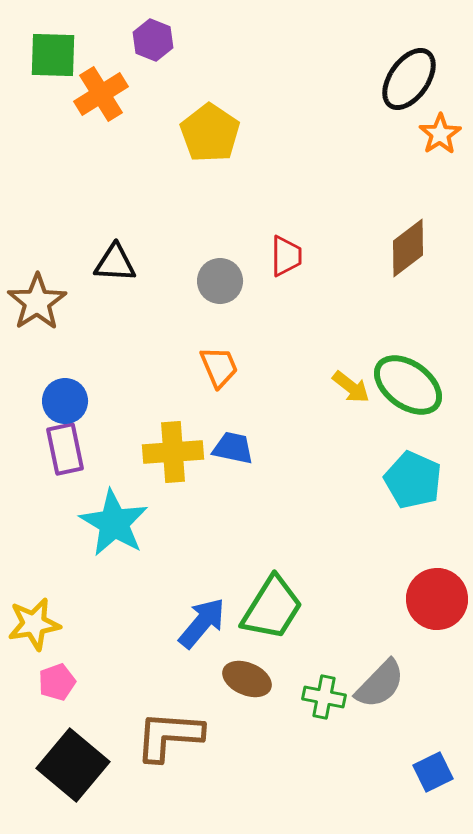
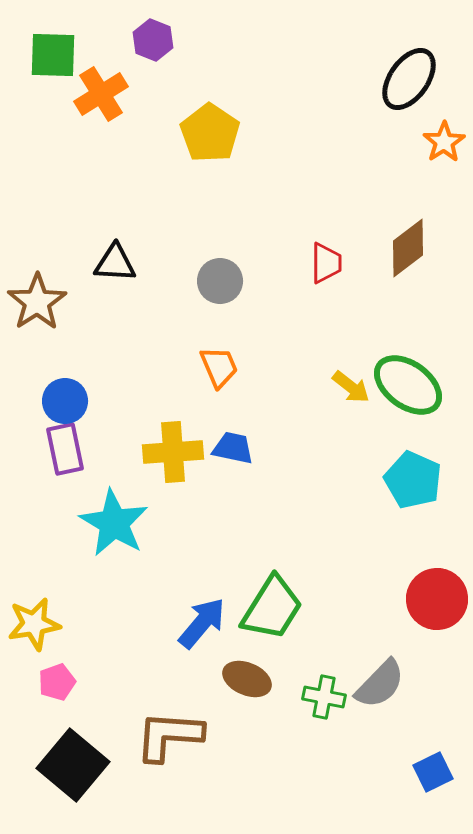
orange star: moved 4 px right, 8 px down
red trapezoid: moved 40 px right, 7 px down
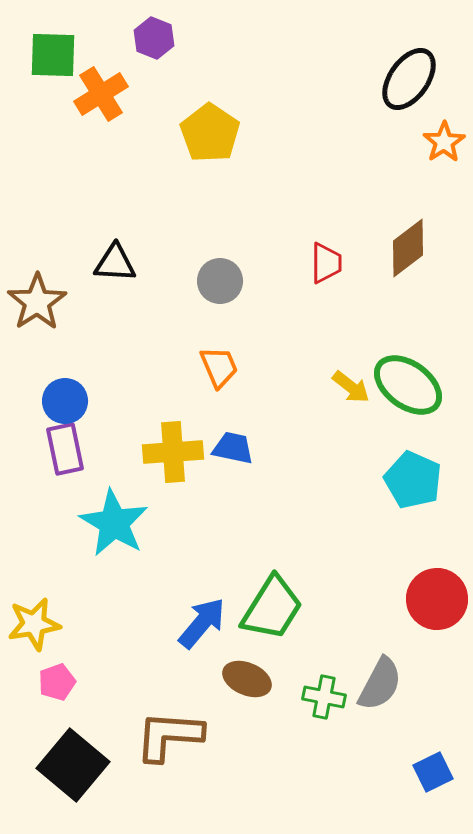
purple hexagon: moved 1 px right, 2 px up
gray semicircle: rotated 16 degrees counterclockwise
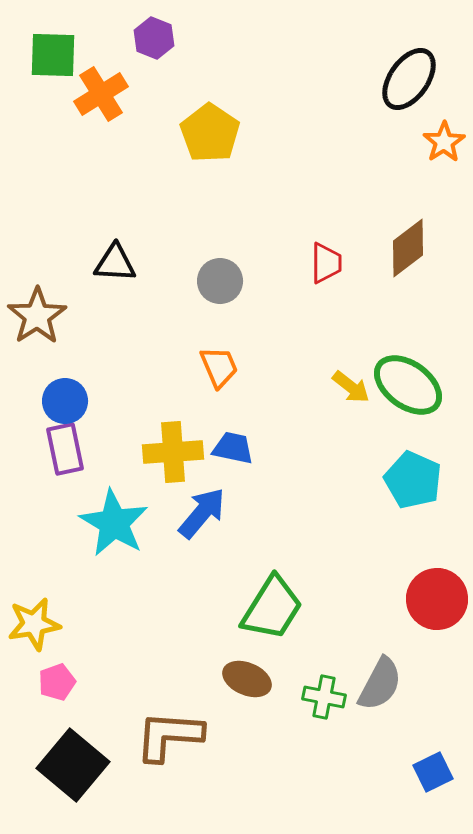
brown star: moved 14 px down
blue arrow: moved 110 px up
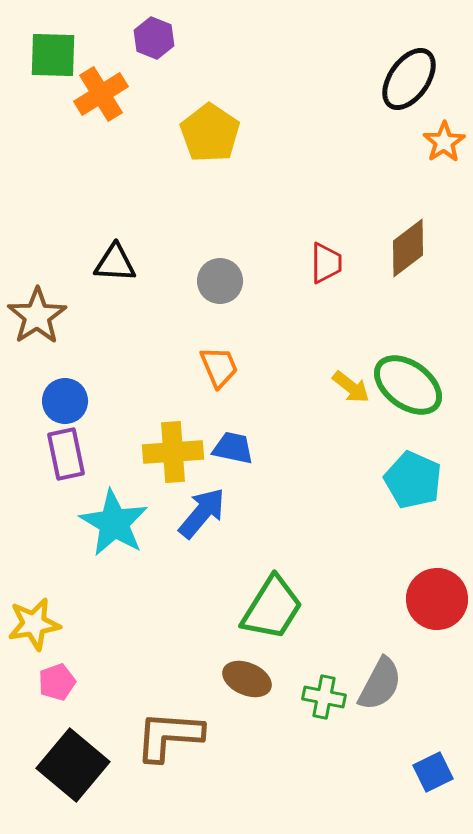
purple rectangle: moved 1 px right, 5 px down
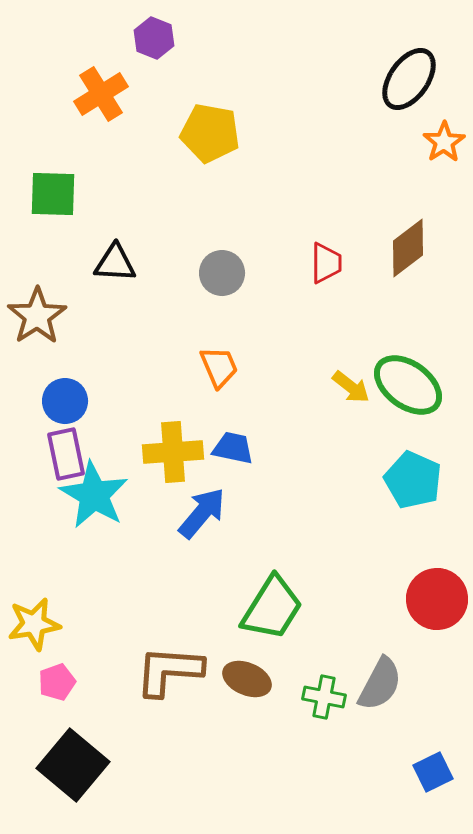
green square: moved 139 px down
yellow pentagon: rotated 24 degrees counterclockwise
gray circle: moved 2 px right, 8 px up
cyan star: moved 20 px left, 28 px up
brown L-shape: moved 65 px up
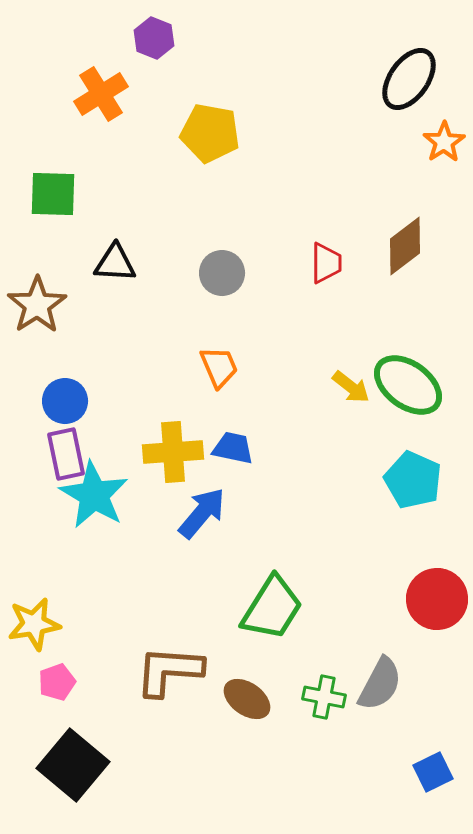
brown diamond: moved 3 px left, 2 px up
brown star: moved 11 px up
brown ellipse: moved 20 px down; rotated 12 degrees clockwise
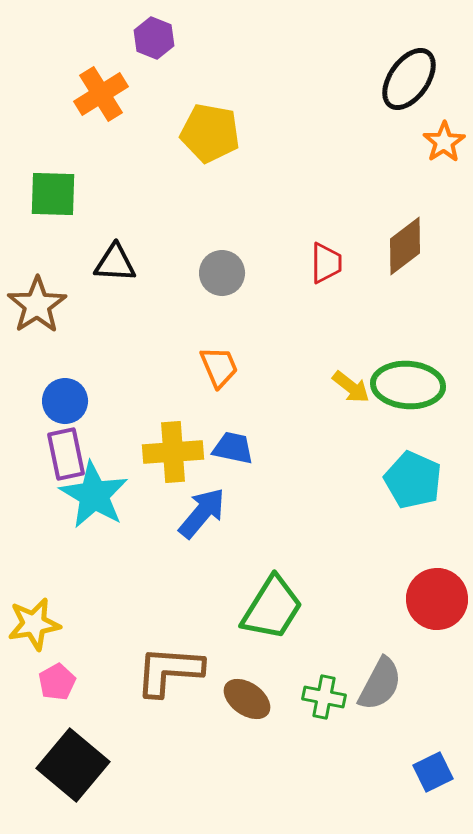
green ellipse: rotated 32 degrees counterclockwise
pink pentagon: rotated 9 degrees counterclockwise
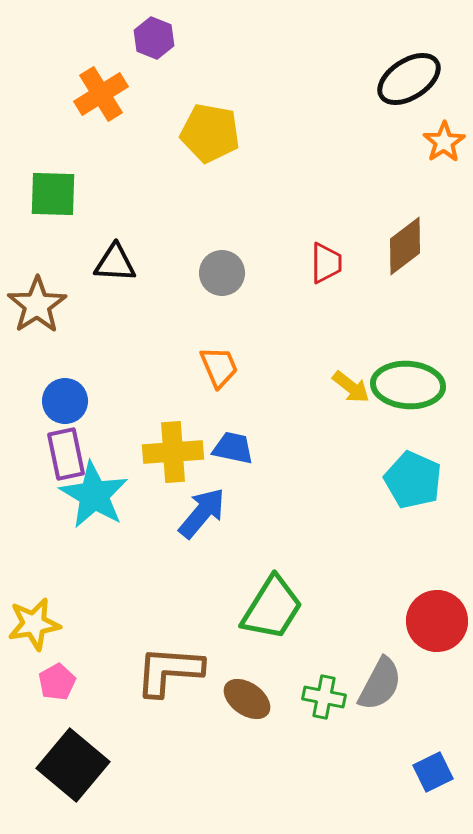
black ellipse: rotated 22 degrees clockwise
red circle: moved 22 px down
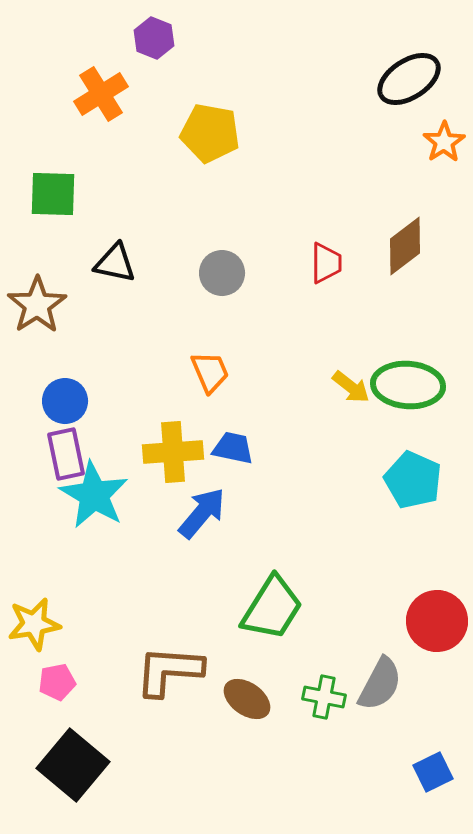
black triangle: rotated 9 degrees clockwise
orange trapezoid: moved 9 px left, 5 px down
pink pentagon: rotated 18 degrees clockwise
